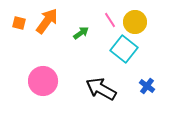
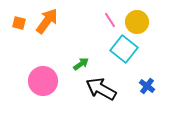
yellow circle: moved 2 px right
green arrow: moved 31 px down
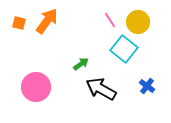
yellow circle: moved 1 px right
pink circle: moved 7 px left, 6 px down
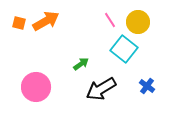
orange arrow: moved 1 px left; rotated 24 degrees clockwise
black arrow: rotated 60 degrees counterclockwise
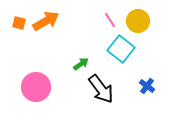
yellow circle: moved 1 px up
cyan square: moved 3 px left
black arrow: rotated 96 degrees counterclockwise
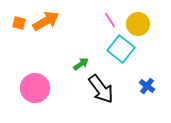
yellow circle: moved 3 px down
pink circle: moved 1 px left, 1 px down
